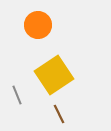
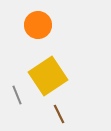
yellow square: moved 6 px left, 1 px down
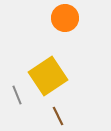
orange circle: moved 27 px right, 7 px up
brown line: moved 1 px left, 2 px down
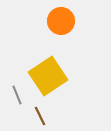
orange circle: moved 4 px left, 3 px down
brown line: moved 18 px left
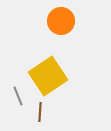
gray line: moved 1 px right, 1 px down
brown line: moved 4 px up; rotated 30 degrees clockwise
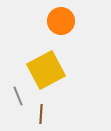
yellow square: moved 2 px left, 6 px up; rotated 6 degrees clockwise
brown line: moved 1 px right, 2 px down
